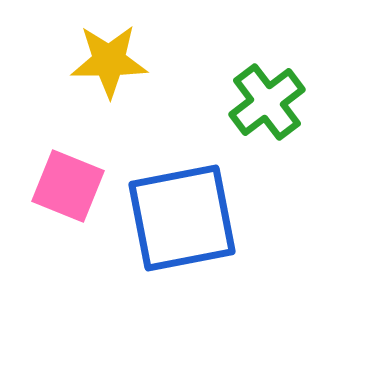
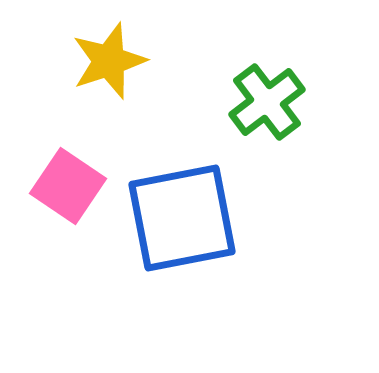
yellow star: rotated 18 degrees counterclockwise
pink square: rotated 12 degrees clockwise
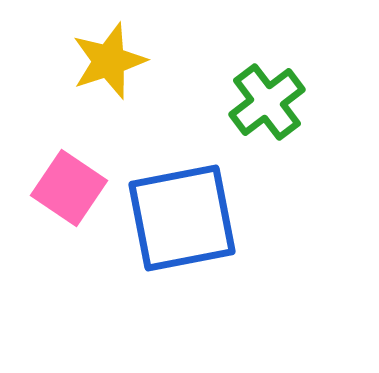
pink square: moved 1 px right, 2 px down
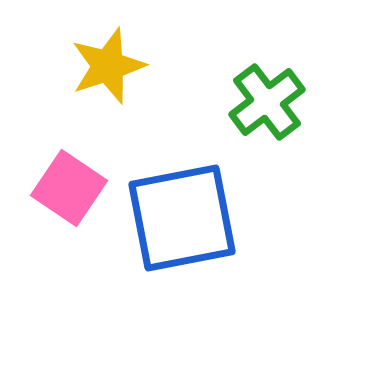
yellow star: moved 1 px left, 5 px down
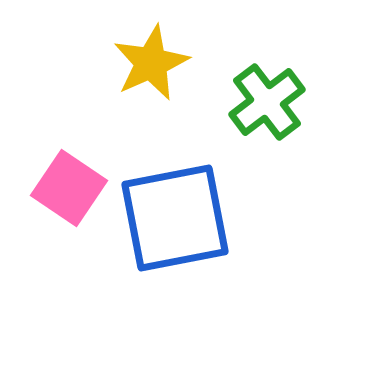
yellow star: moved 43 px right, 3 px up; rotated 6 degrees counterclockwise
blue square: moved 7 px left
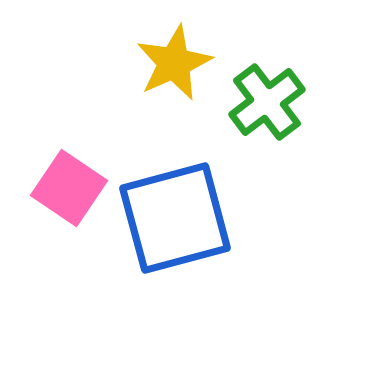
yellow star: moved 23 px right
blue square: rotated 4 degrees counterclockwise
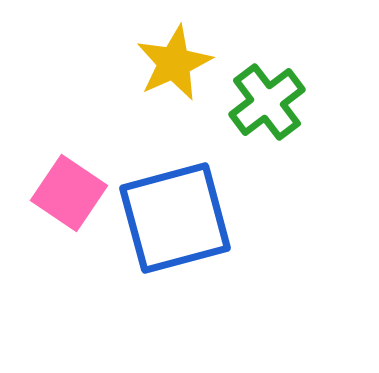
pink square: moved 5 px down
